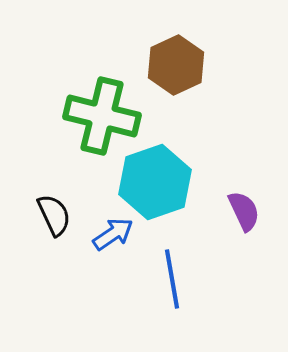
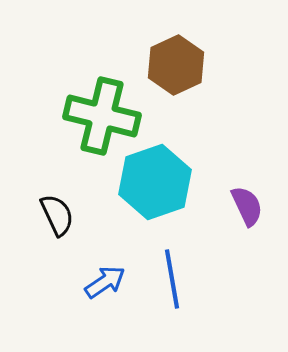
purple semicircle: moved 3 px right, 5 px up
black semicircle: moved 3 px right
blue arrow: moved 8 px left, 48 px down
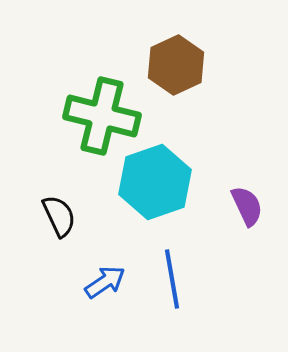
black semicircle: moved 2 px right, 1 px down
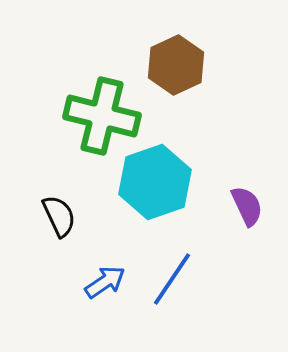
blue line: rotated 44 degrees clockwise
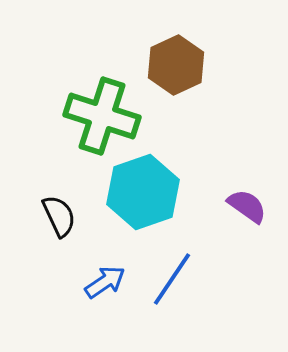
green cross: rotated 4 degrees clockwise
cyan hexagon: moved 12 px left, 10 px down
purple semicircle: rotated 30 degrees counterclockwise
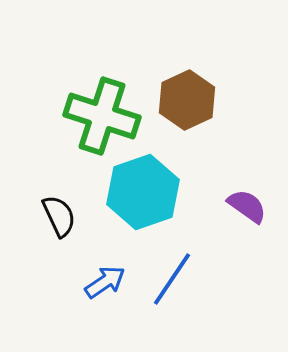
brown hexagon: moved 11 px right, 35 px down
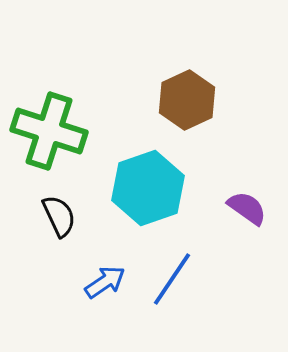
green cross: moved 53 px left, 15 px down
cyan hexagon: moved 5 px right, 4 px up
purple semicircle: moved 2 px down
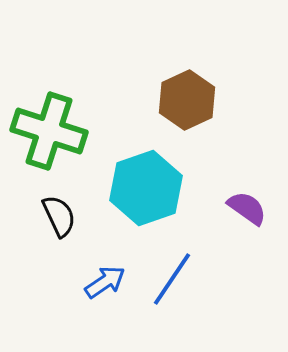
cyan hexagon: moved 2 px left
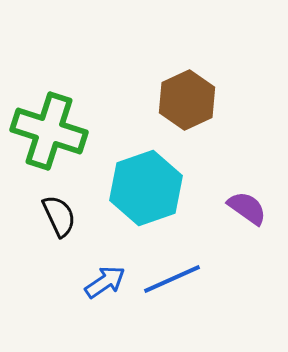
blue line: rotated 32 degrees clockwise
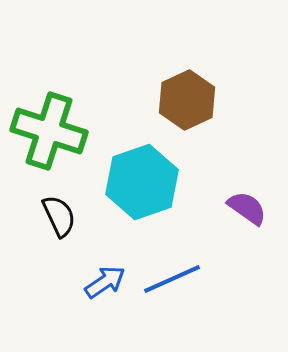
cyan hexagon: moved 4 px left, 6 px up
